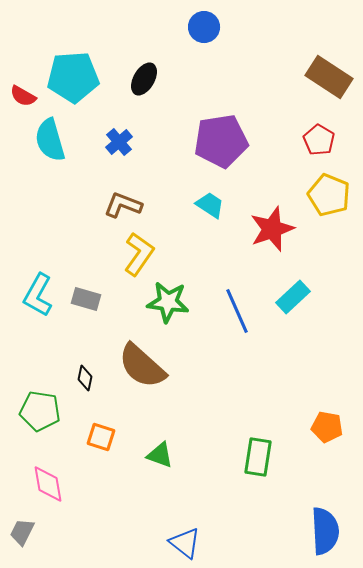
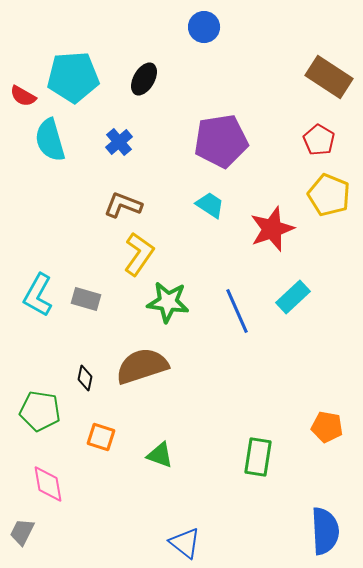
brown semicircle: rotated 120 degrees clockwise
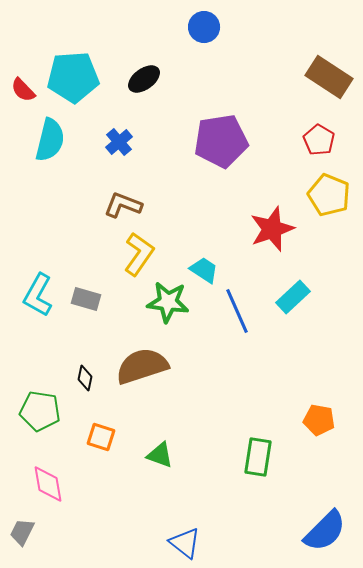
black ellipse: rotated 24 degrees clockwise
red semicircle: moved 6 px up; rotated 16 degrees clockwise
cyan semicircle: rotated 150 degrees counterclockwise
cyan trapezoid: moved 6 px left, 65 px down
orange pentagon: moved 8 px left, 7 px up
blue semicircle: rotated 48 degrees clockwise
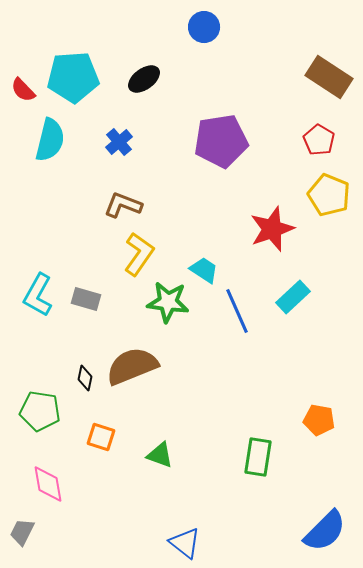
brown semicircle: moved 10 px left; rotated 4 degrees counterclockwise
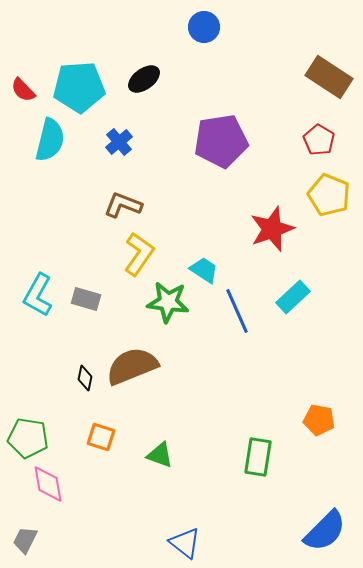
cyan pentagon: moved 6 px right, 10 px down
green pentagon: moved 12 px left, 27 px down
gray trapezoid: moved 3 px right, 8 px down
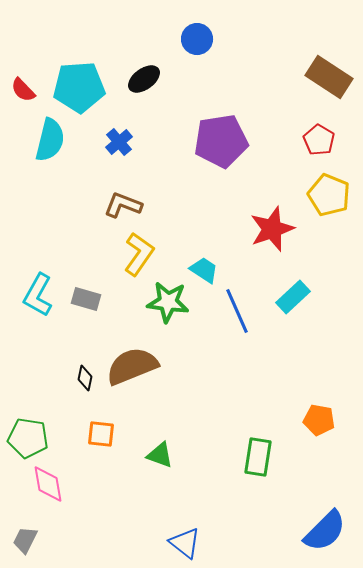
blue circle: moved 7 px left, 12 px down
orange square: moved 3 px up; rotated 12 degrees counterclockwise
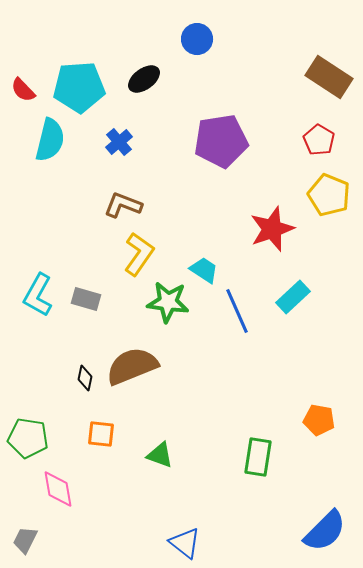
pink diamond: moved 10 px right, 5 px down
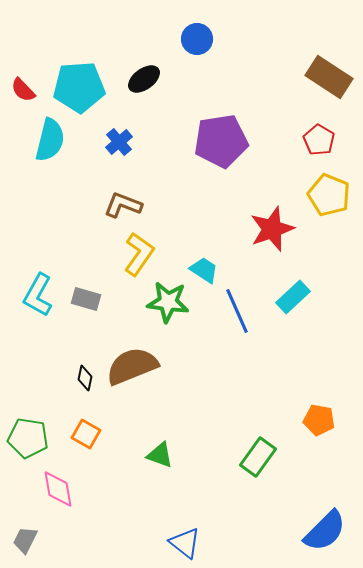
orange square: moved 15 px left; rotated 24 degrees clockwise
green rectangle: rotated 27 degrees clockwise
